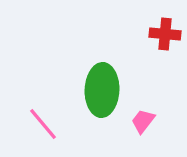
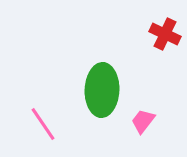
red cross: rotated 20 degrees clockwise
pink line: rotated 6 degrees clockwise
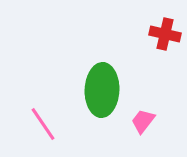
red cross: rotated 12 degrees counterclockwise
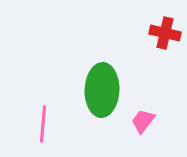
red cross: moved 1 px up
pink line: rotated 39 degrees clockwise
